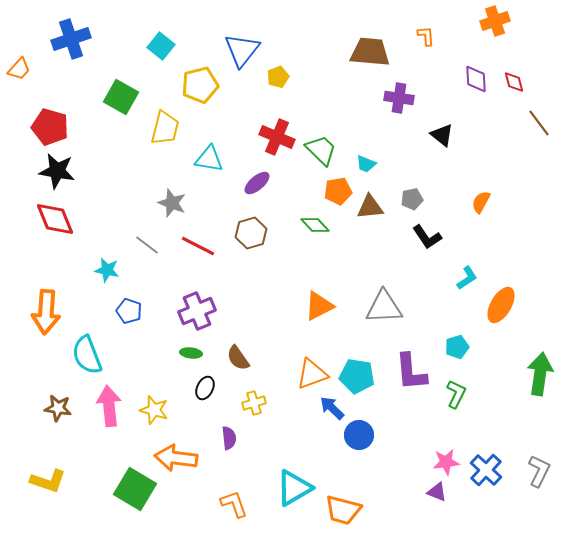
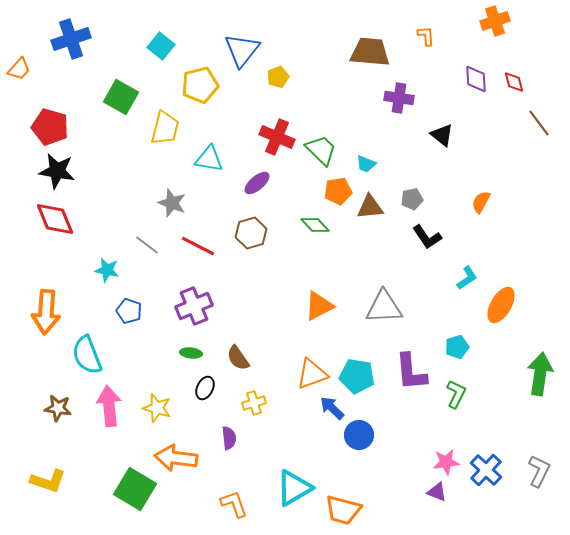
purple cross at (197, 311): moved 3 px left, 5 px up
yellow star at (154, 410): moved 3 px right, 2 px up
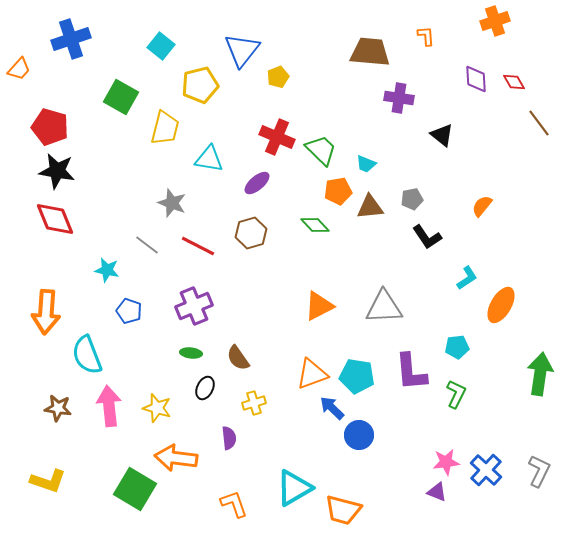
red diamond at (514, 82): rotated 15 degrees counterclockwise
orange semicircle at (481, 202): moved 1 px right, 4 px down; rotated 10 degrees clockwise
cyan pentagon at (457, 347): rotated 10 degrees clockwise
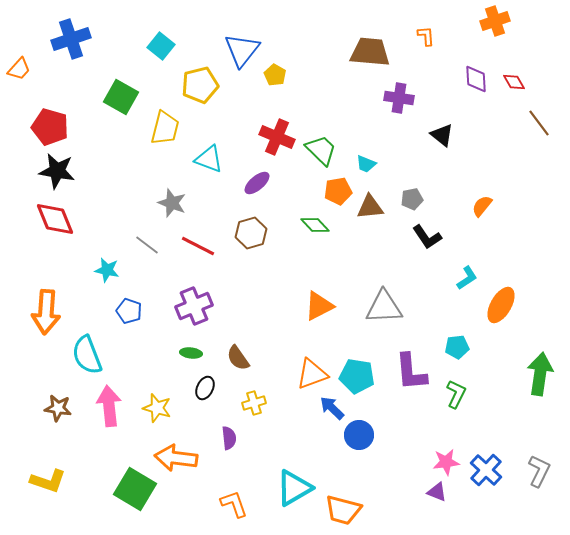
yellow pentagon at (278, 77): moved 3 px left, 2 px up; rotated 20 degrees counterclockwise
cyan triangle at (209, 159): rotated 12 degrees clockwise
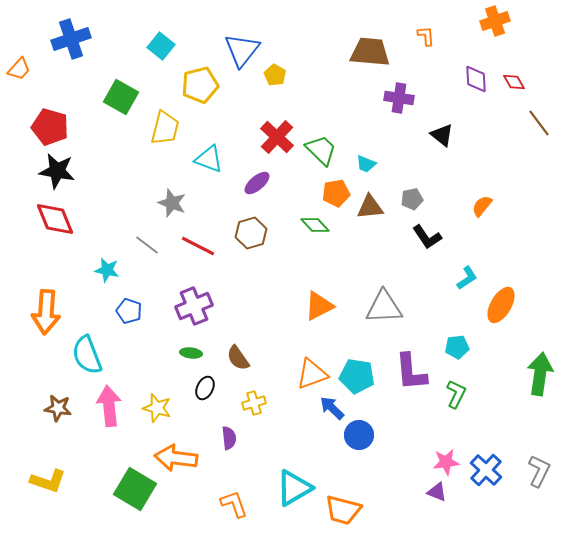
red cross at (277, 137): rotated 20 degrees clockwise
orange pentagon at (338, 191): moved 2 px left, 2 px down
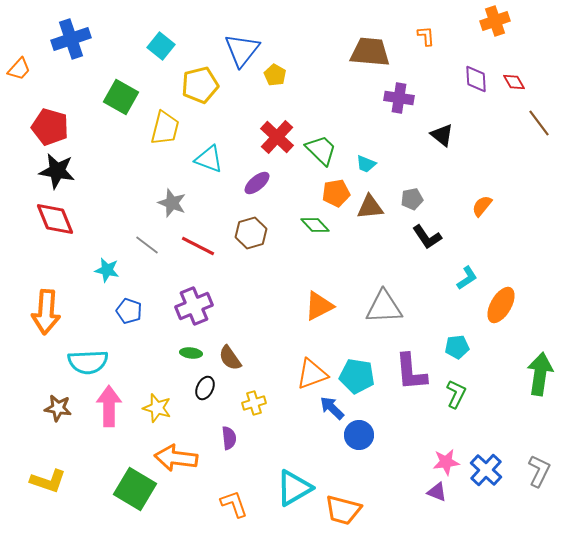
cyan semicircle at (87, 355): moved 1 px right, 7 px down; rotated 72 degrees counterclockwise
brown semicircle at (238, 358): moved 8 px left
pink arrow at (109, 406): rotated 6 degrees clockwise
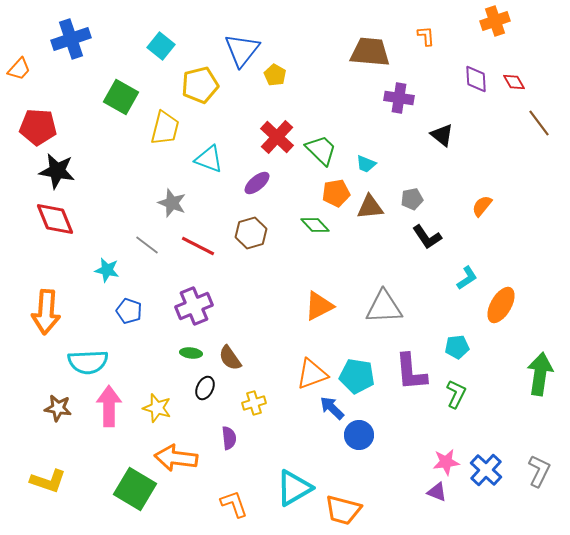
red pentagon at (50, 127): moved 12 px left; rotated 12 degrees counterclockwise
